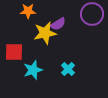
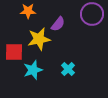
purple semicircle: rotated 21 degrees counterclockwise
yellow star: moved 6 px left, 6 px down
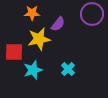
orange star: moved 4 px right, 2 px down
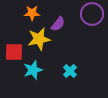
cyan cross: moved 2 px right, 2 px down
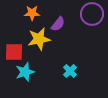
cyan star: moved 8 px left, 2 px down
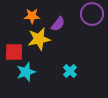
orange star: moved 3 px down
cyan star: moved 1 px right
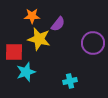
purple circle: moved 1 px right, 29 px down
yellow star: rotated 25 degrees clockwise
cyan cross: moved 10 px down; rotated 32 degrees clockwise
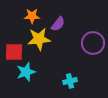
yellow star: rotated 20 degrees counterclockwise
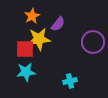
orange star: rotated 28 degrees counterclockwise
purple circle: moved 1 px up
red square: moved 11 px right, 3 px up
cyan star: rotated 12 degrees clockwise
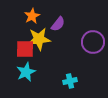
cyan star: rotated 18 degrees counterclockwise
